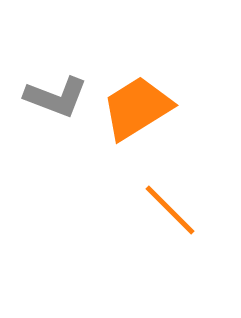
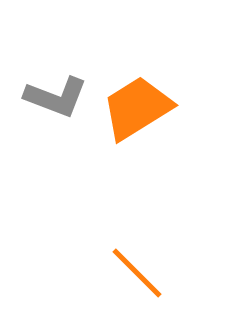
orange line: moved 33 px left, 63 px down
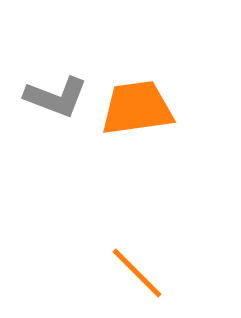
orange trapezoid: rotated 24 degrees clockwise
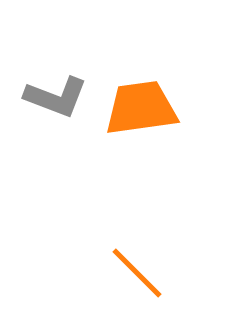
orange trapezoid: moved 4 px right
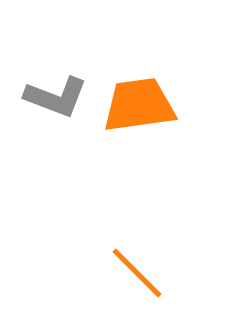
orange trapezoid: moved 2 px left, 3 px up
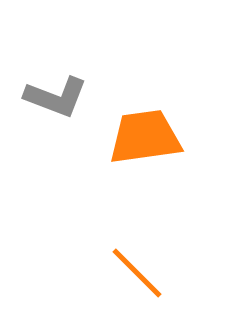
orange trapezoid: moved 6 px right, 32 px down
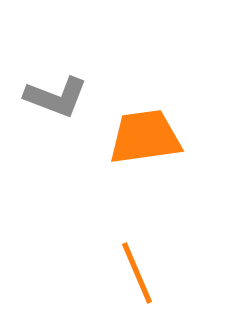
orange line: rotated 22 degrees clockwise
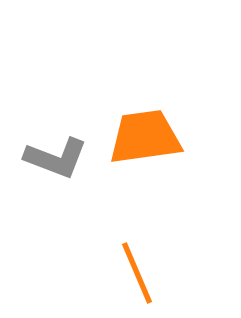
gray L-shape: moved 61 px down
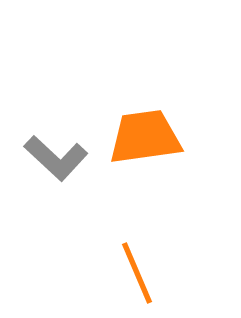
gray L-shape: rotated 22 degrees clockwise
